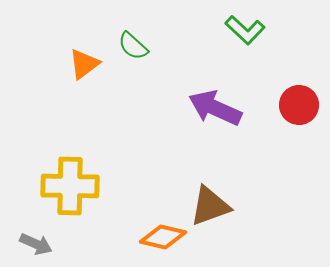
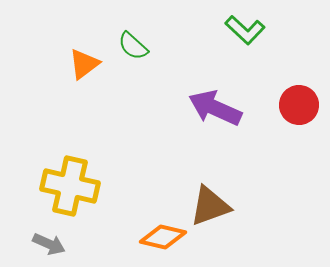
yellow cross: rotated 12 degrees clockwise
gray arrow: moved 13 px right
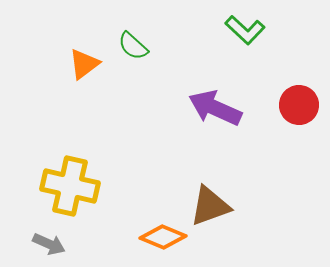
orange diamond: rotated 9 degrees clockwise
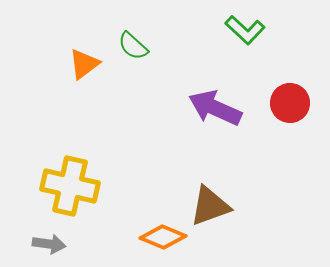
red circle: moved 9 px left, 2 px up
gray arrow: rotated 16 degrees counterclockwise
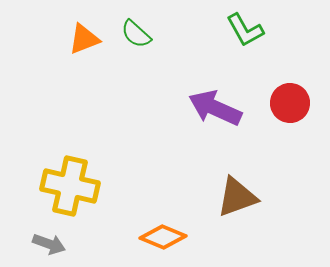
green L-shape: rotated 18 degrees clockwise
green semicircle: moved 3 px right, 12 px up
orange triangle: moved 25 px up; rotated 16 degrees clockwise
brown triangle: moved 27 px right, 9 px up
gray arrow: rotated 12 degrees clockwise
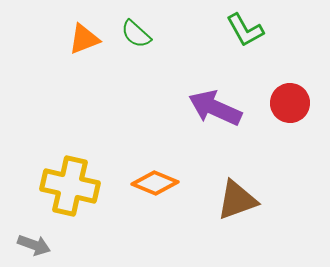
brown triangle: moved 3 px down
orange diamond: moved 8 px left, 54 px up
gray arrow: moved 15 px left, 1 px down
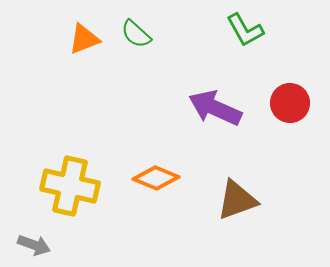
orange diamond: moved 1 px right, 5 px up
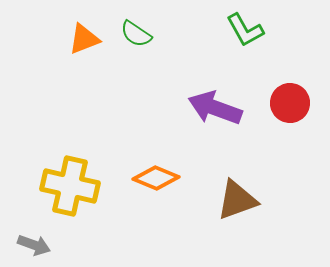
green semicircle: rotated 8 degrees counterclockwise
purple arrow: rotated 4 degrees counterclockwise
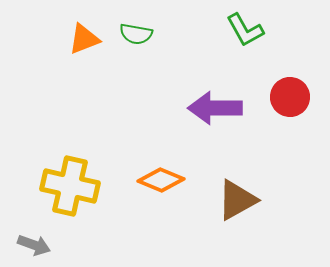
green semicircle: rotated 24 degrees counterclockwise
red circle: moved 6 px up
purple arrow: rotated 20 degrees counterclockwise
orange diamond: moved 5 px right, 2 px down
brown triangle: rotated 9 degrees counterclockwise
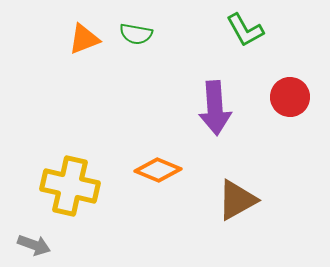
purple arrow: rotated 94 degrees counterclockwise
orange diamond: moved 3 px left, 10 px up
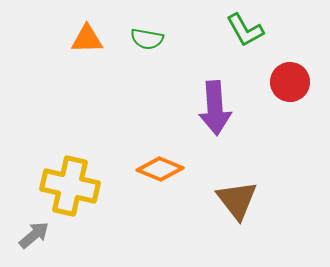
green semicircle: moved 11 px right, 5 px down
orange triangle: moved 3 px right; rotated 20 degrees clockwise
red circle: moved 15 px up
orange diamond: moved 2 px right, 1 px up
brown triangle: rotated 39 degrees counterclockwise
gray arrow: moved 10 px up; rotated 60 degrees counterclockwise
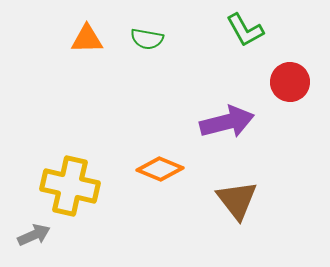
purple arrow: moved 12 px right, 14 px down; rotated 100 degrees counterclockwise
gray arrow: rotated 16 degrees clockwise
